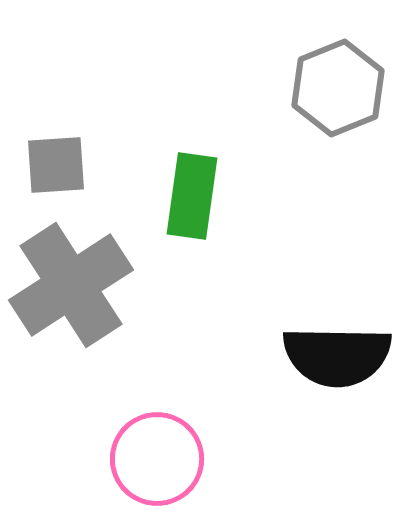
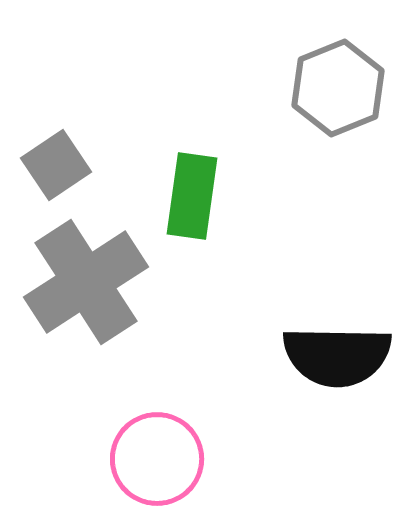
gray square: rotated 30 degrees counterclockwise
gray cross: moved 15 px right, 3 px up
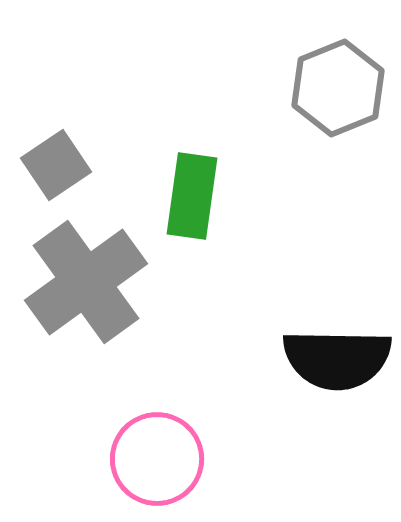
gray cross: rotated 3 degrees counterclockwise
black semicircle: moved 3 px down
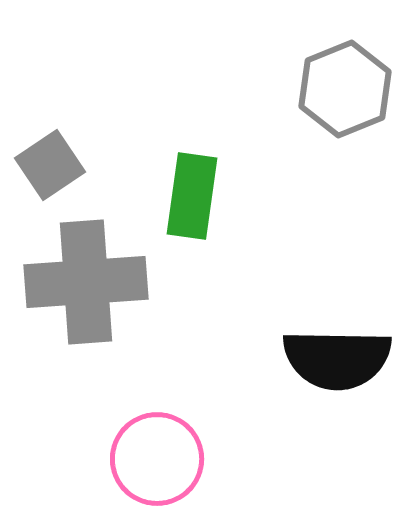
gray hexagon: moved 7 px right, 1 px down
gray square: moved 6 px left
gray cross: rotated 32 degrees clockwise
